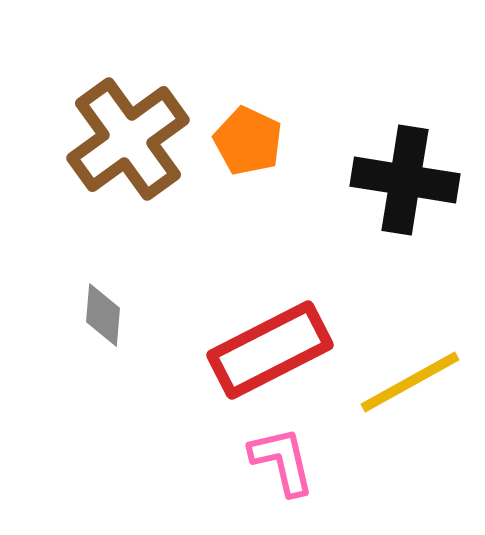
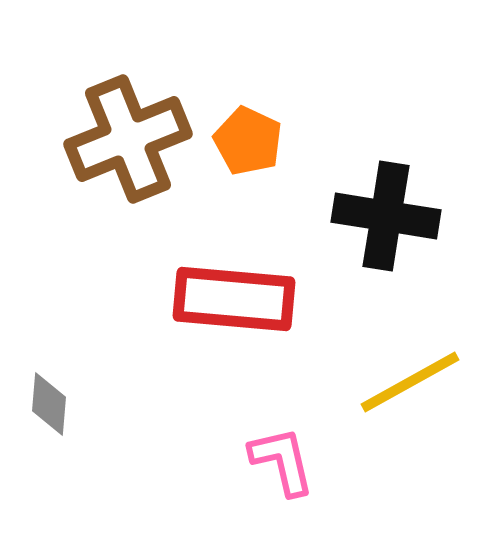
brown cross: rotated 14 degrees clockwise
black cross: moved 19 px left, 36 px down
gray diamond: moved 54 px left, 89 px down
red rectangle: moved 36 px left, 51 px up; rotated 32 degrees clockwise
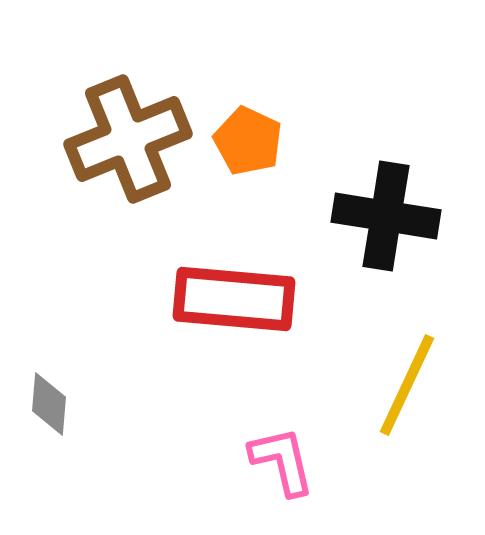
yellow line: moved 3 px left, 3 px down; rotated 36 degrees counterclockwise
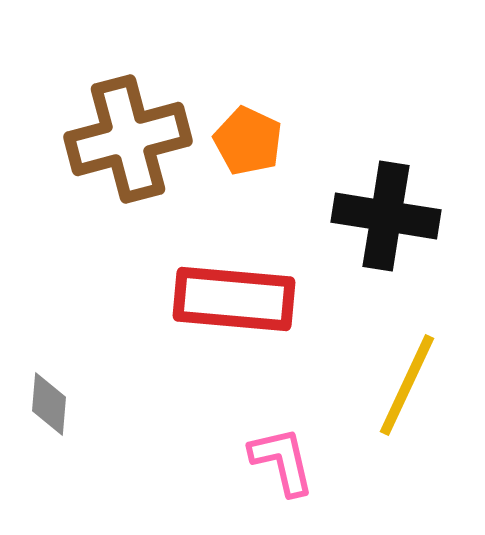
brown cross: rotated 7 degrees clockwise
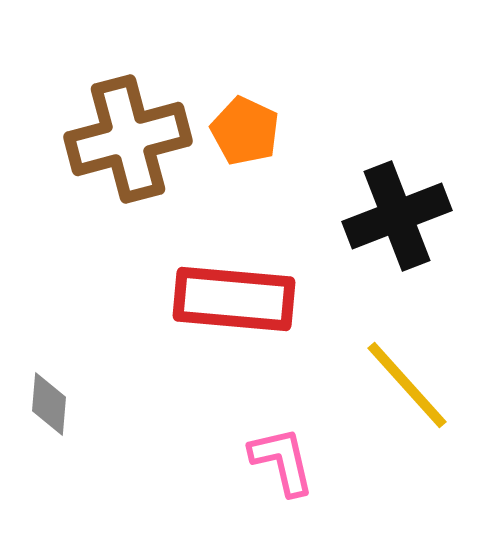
orange pentagon: moved 3 px left, 10 px up
black cross: moved 11 px right; rotated 30 degrees counterclockwise
yellow line: rotated 67 degrees counterclockwise
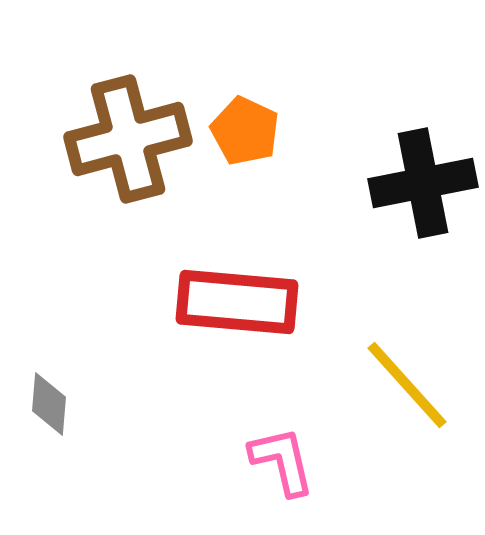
black cross: moved 26 px right, 33 px up; rotated 10 degrees clockwise
red rectangle: moved 3 px right, 3 px down
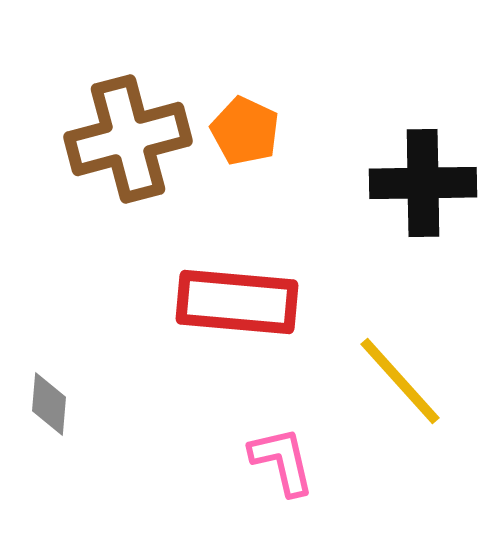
black cross: rotated 10 degrees clockwise
yellow line: moved 7 px left, 4 px up
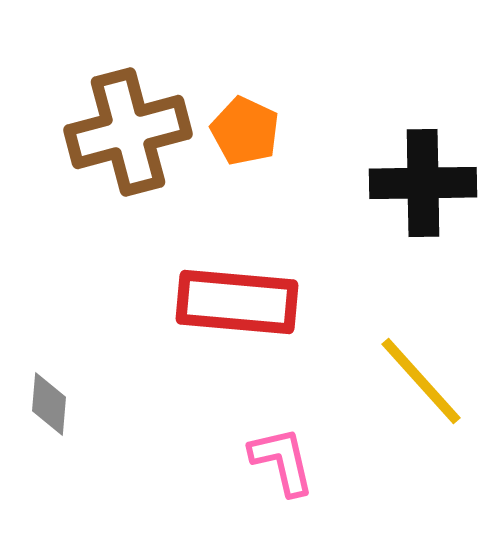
brown cross: moved 7 px up
yellow line: moved 21 px right
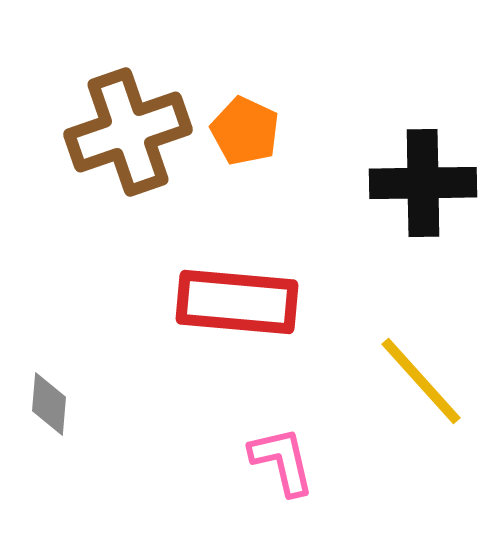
brown cross: rotated 4 degrees counterclockwise
